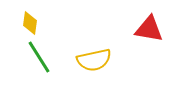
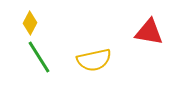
yellow diamond: rotated 20 degrees clockwise
red triangle: moved 3 px down
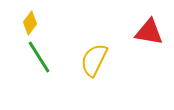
yellow diamond: rotated 10 degrees clockwise
yellow semicircle: rotated 128 degrees clockwise
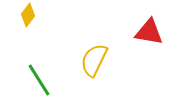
yellow diamond: moved 2 px left, 8 px up
green line: moved 23 px down
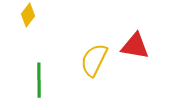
red triangle: moved 14 px left, 14 px down
green line: rotated 32 degrees clockwise
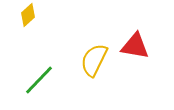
yellow diamond: rotated 10 degrees clockwise
green line: rotated 44 degrees clockwise
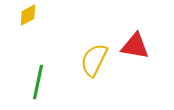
yellow diamond: rotated 15 degrees clockwise
green line: moved 1 px left, 2 px down; rotated 32 degrees counterclockwise
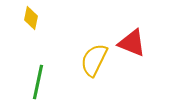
yellow diamond: moved 3 px right, 3 px down; rotated 50 degrees counterclockwise
red triangle: moved 3 px left, 3 px up; rotated 12 degrees clockwise
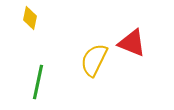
yellow diamond: moved 1 px left
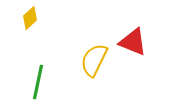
yellow diamond: rotated 35 degrees clockwise
red triangle: moved 1 px right, 1 px up
